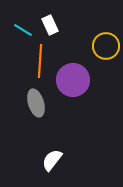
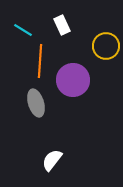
white rectangle: moved 12 px right
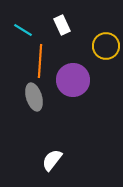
gray ellipse: moved 2 px left, 6 px up
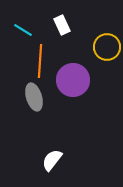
yellow circle: moved 1 px right, 1 px down
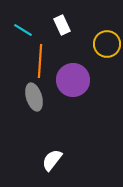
yellow circle: moved 3 px up
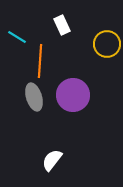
cyan line: moved 6 px left, 7 px down
purple circle: moved 15 px down
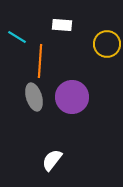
white rectangle: rotated 60 degrees counterclockwise
purple circle: moved 1 px left, 2 px down
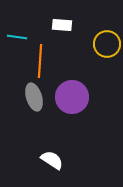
cyan line: rotated 24 degrees counterclockwise
white semicircle: rotated 85 degrees clockwise
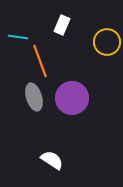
white rectangle: rotated 72 degrees counterclockwise
cyan line: moved 1 px right
yellow circle: moved 2 px up
orange line: rotated 24 degrees counterclockwise
purple circle: moved 1 px down
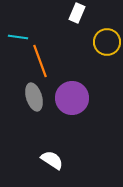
white rectangle: moved 15 px right, 12 px up
